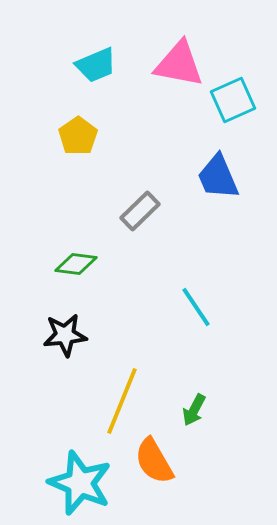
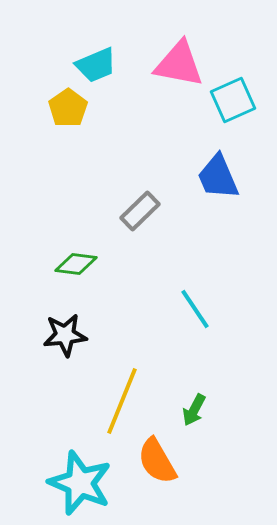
yellow pentagon: moved 10 px left, 28 px up
cyan line: moved 1 px left, 2 px down
orange semicircle: moved 3 px right
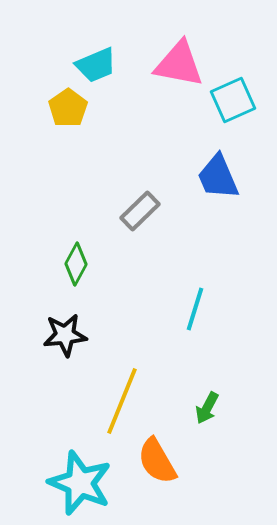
green diamond: rotated 69 degrees counterclockwise
cyan line: rotated 51 degrees clockwise
green arrow: moved 13 px right, 2 px up
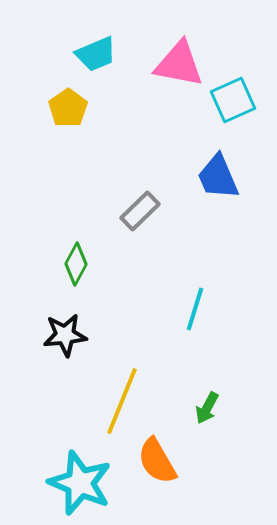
cyan trapezoid: moved 11 px up
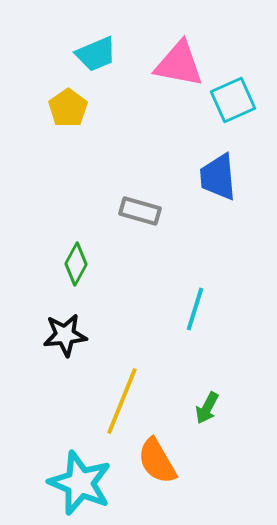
blue trapezoid: rotated 18 degrees clockwise
gray rectangle: rotated 60 degrees clockwise
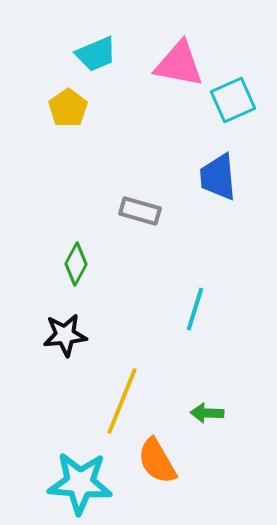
green arrow: moved 5 px down; rotated 64 degrees clockwise
cyan star: rotated 18 degrees counterclockwise
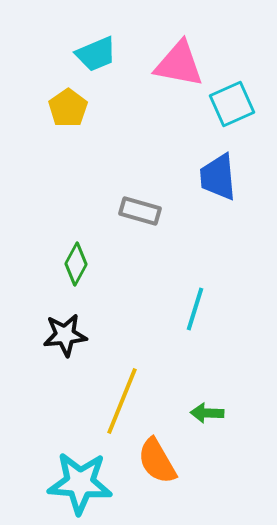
cyan square: moved 1 px left, 4 px down
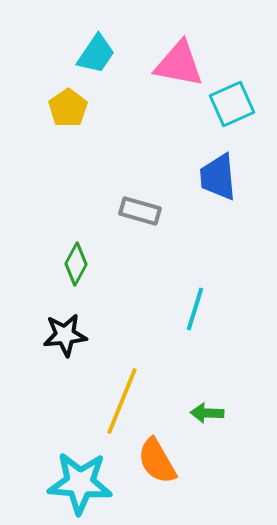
cyan trapezoid: rotated 33 degrees counterclockwise
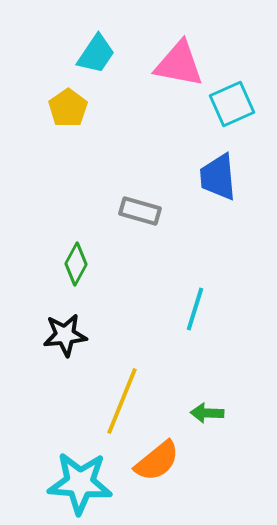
orange semicircle: rotated 99 degrees counterclockwise
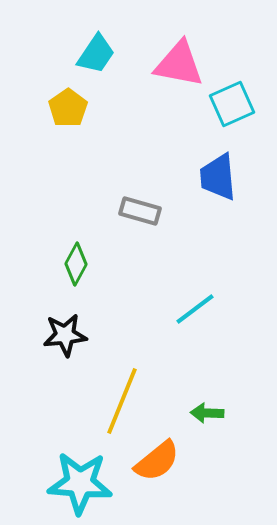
cyan line: rotated 36 degrees clockwise
